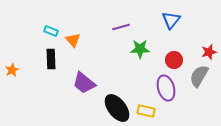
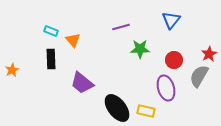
red star: moved 2 px down; rotated 14 degrees counterclockwise
purple trapezoid: moved 2 px left
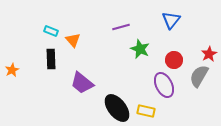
green star: rotated 24 degrees clockwise
purple ellipse: moved 2 px left, 3 px up; rotated 10 degrees counterclockwise
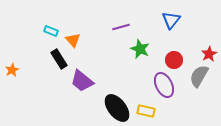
black rectangle: moved 8 px right; rotated 30 degrees counterclockwise
purple trapezoid: moved 2 px up
